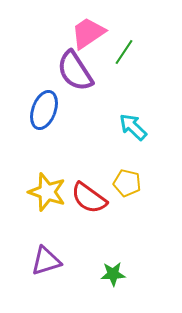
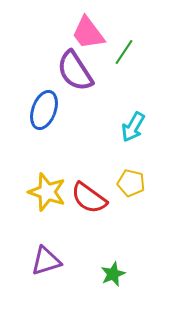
pink trapezoid: rotated 93 degrees counterclockwise
cyan arrow: rotated 104 degrees counterclockwise
yellow pentagon: moved 4 px right
green star: rotated 20 degrees counterclockwise
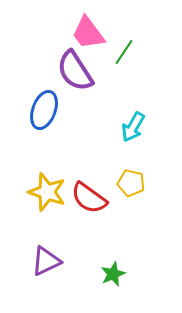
purple triangle: rotated 8 degrees counterclockwise
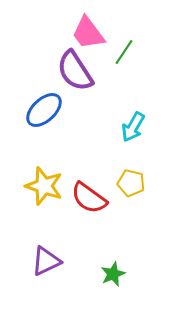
blue ellipse: rotated 27 degrees clockwise
yellow star: moved 3 px left, 6 px up
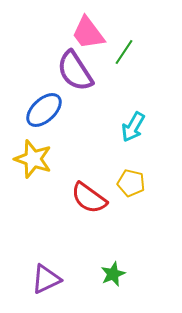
yellow star: moved 11 px left, 27 px up
purple triangle: moved 18 px down
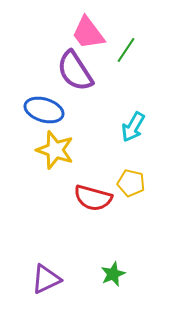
green line: moved 2 px right, 2 px up
blue ellipse: rotated 60 degrees clockwise
yellow star: moved 22 px right, 9 px up
red semicircle: moved 4 px right; rotated 21 degrees counterclockwise
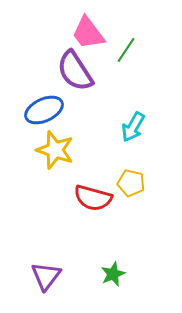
blue ellipse: rotated 42 degrees counterclockwise
purple triangle: moved 3 px up; rotated 28 degrees counterclockwise
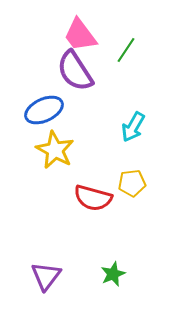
pink trapezoid: moved 8 px left, 2 px down
yellow star: rotated 9 degrees clockwise
yellow pentagon: moved 1 px right; rotated 20 degrees counterclockwise
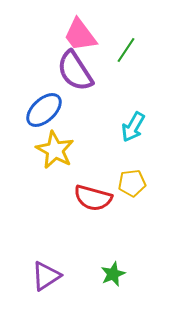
blue ellipse: rotated 18 degrees counterclockwise
purple triangle: rotated 20 degrees clockwise
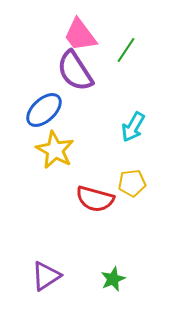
red semicircle: moved 2 px right, 1 px down
green star: moved 5 px down
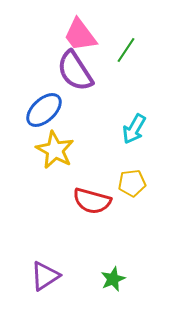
cyan arrow: moved 1 px right, 2 px down
red semicircle: moved 3 px left, 2 px down
purple triangle: moved 1 px left
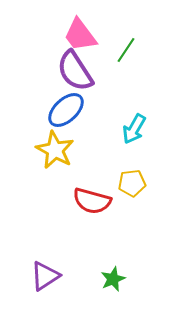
blue ellipse: moved 22 px right
